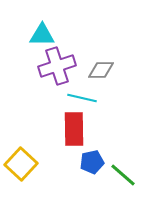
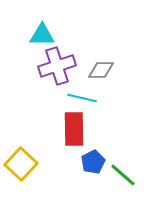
blue pentagon: moved 1 px right; rotated 15 degrees counterclockwise
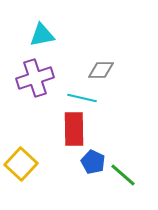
cyan triangle: rotated 12 degrees counterclockwise
purple cross: moved 22 px left, 12 px down
blue pentagon: rotated 20 degrees counterclockwise
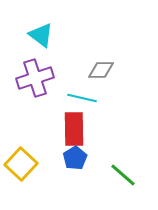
cyan triangle: moved 1 px left; rotated 48 degrees clockwise
blue pentagon: moved 18 px left, 4 px up; rotated 15 degrees clockwise
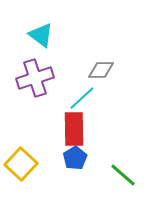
cyan line: rotated 56 degrees counterclockwise
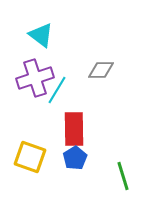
cyan line: moved 25 px left, 8 px up; rotated 16 degrees counterclockwise
yellow square: moved 9 px right, 7 px up; rotated 24 degrees counterclockwise
green line: moved 1 px down; rotated 32 degrees clockwise
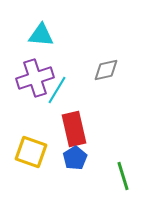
cyan triangle: rotated 32 degrees counterclockwise
gray diamond: moved 5 px right; rotated 12 degrees counterclockwise
red rectangle: rotated 12 degrees counterclockwise
yellow square: moved 1 px right, 5 px up
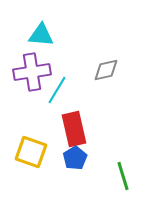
purple cross: moved 3 px left, 6 px up; rotated 9 degrees clockwise
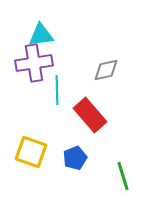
cyan triangle: rotated 12 degrees counterclockwise
purple cross: moved 2 px right, 9 px up
cyan line: rotated 32 degrees counterclockwise
red rectangle: moved 16 px right, 14 px up; rotated 28 degrees counterclockwise
blue pentagon: rotated 10 degrees clockwise
